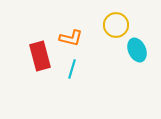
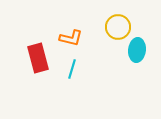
yellow circle: moved 2 px right, 2 px down
cyan ellipse: rotated 30 degrees clockwise
red rectangle: moved 2 px left, 2 px down
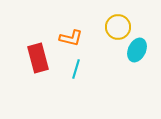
cyan ellipse: rotated 20 degrees clockwise
cyan line: moved 4 px right
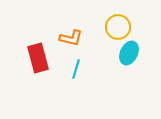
cyan ellipse: moved 8 px left, 3 px down
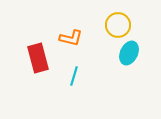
yellow circle: moved 2 px up
cyan line: moved 2 px left, 7 px down
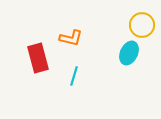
yellow circle: moved 24 px right
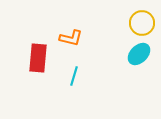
yellow circle: moved 2 px up
cyan ellipse: moved 10 px right, 1 px down; rotated 20 degrees clockwise
red rectangle: rotated 20 degrees clockwise
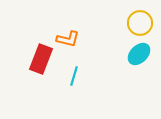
yellow circle: moved 2 px left
orange L-shape: moved 3 px left, 1 px down
red rectangle: moved 3 px right, 1 px down; rotated 16 degrees clockwise
